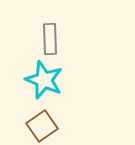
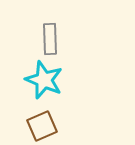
brown square: rotated 12 degrees clockwise
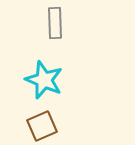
gray rectangle: moved 5 px right, 16 px up
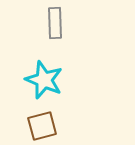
brown square: rotated 8 degrees clockwise
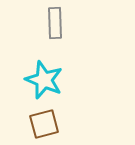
brown square: moved 2 px right, 2 px up
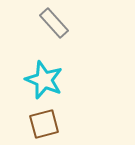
gray rectangle: moved 1 px left; rotated 40 degrees counterclockwise
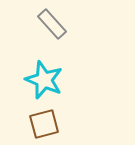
gray rectangle: moved 2 px left, 1 px down
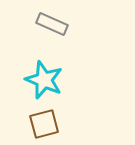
gray rectangle: rotated 24 degrees counterclockwise
